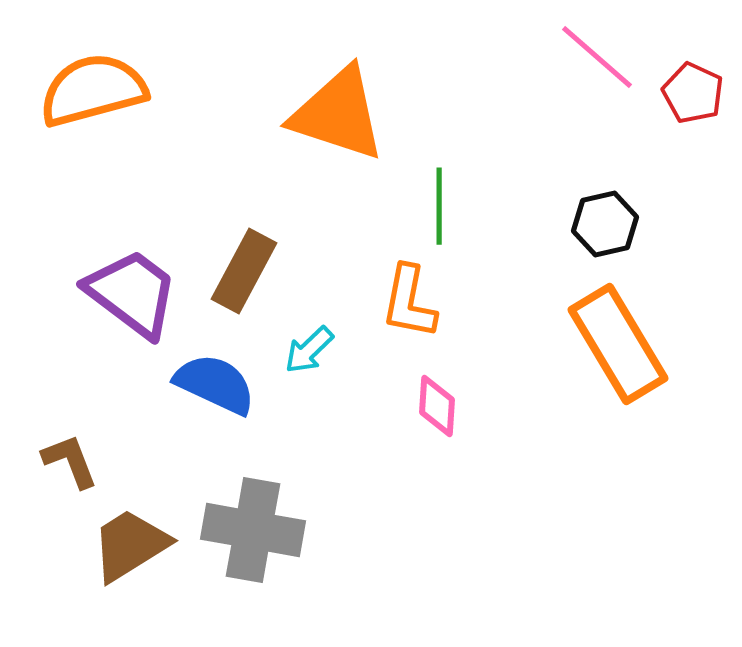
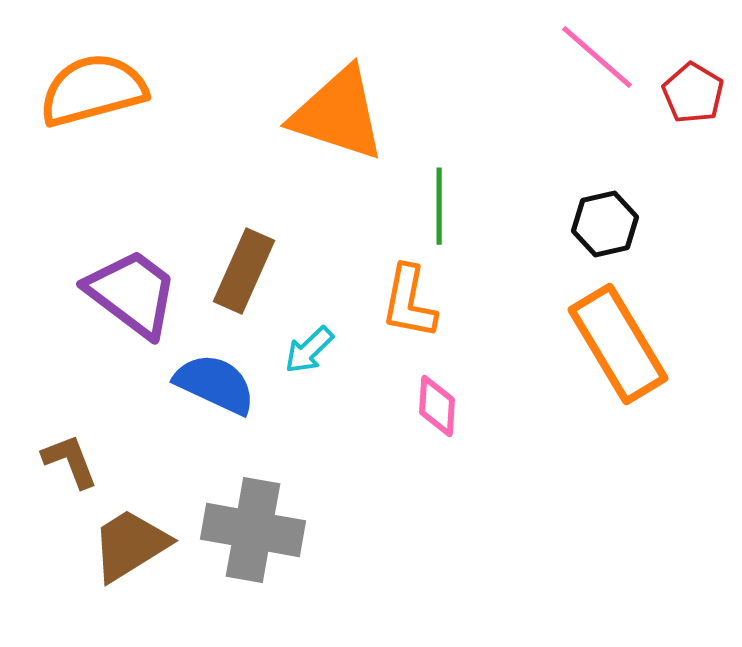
red pentagon: rotated 6 degrees clockwise
brown rectangle: rotated 4 degrees counterclockwise
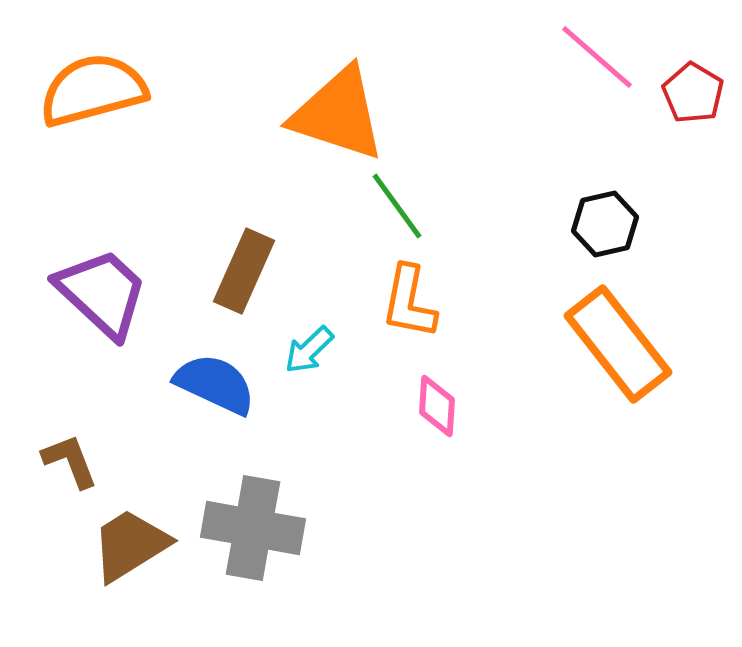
green line: moved 42 px left; rotated 36 degrees counterclockwise
purple trapezoid: moved 30 px left; rotated 6 degrees clockwise
orange rectangle: rotated 7 degrees counterclockwise
gray cross: moved 2 px up
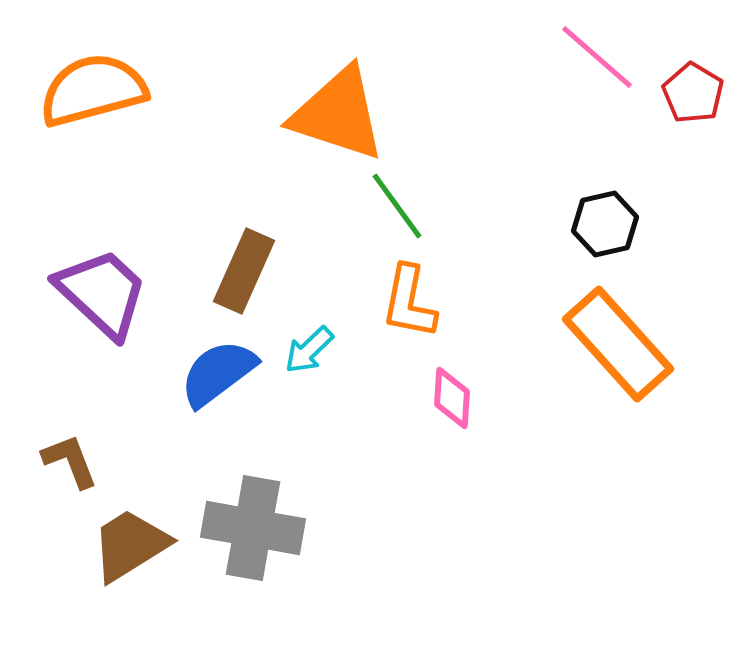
orange rectangle: rotated 4 degrees counterclockwise
blue semicircle: moved 3 px right, 11 px up; rotated 62 degrees counterclockwise
pink diamond: moved 15 px right, 8 px up
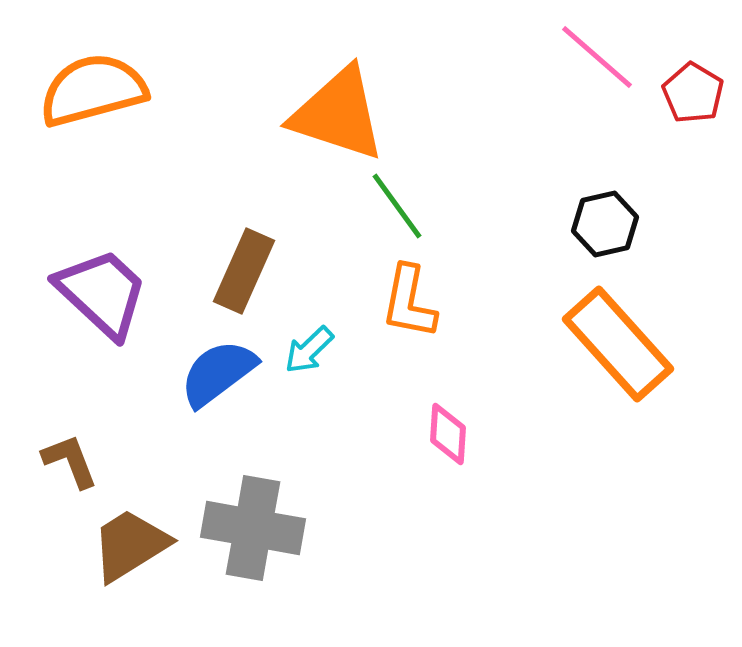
pink diamond: moved 4 px left, 36 px down
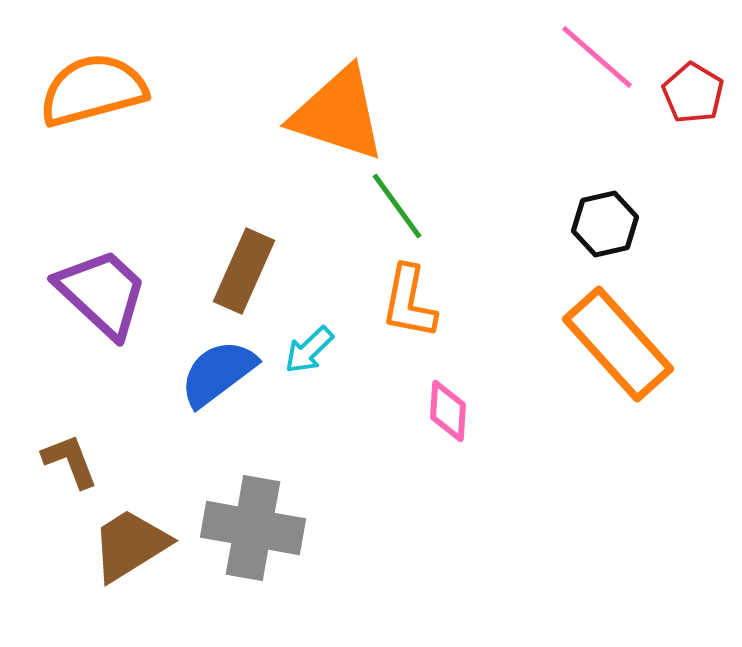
pink diamond: moved 23 px up
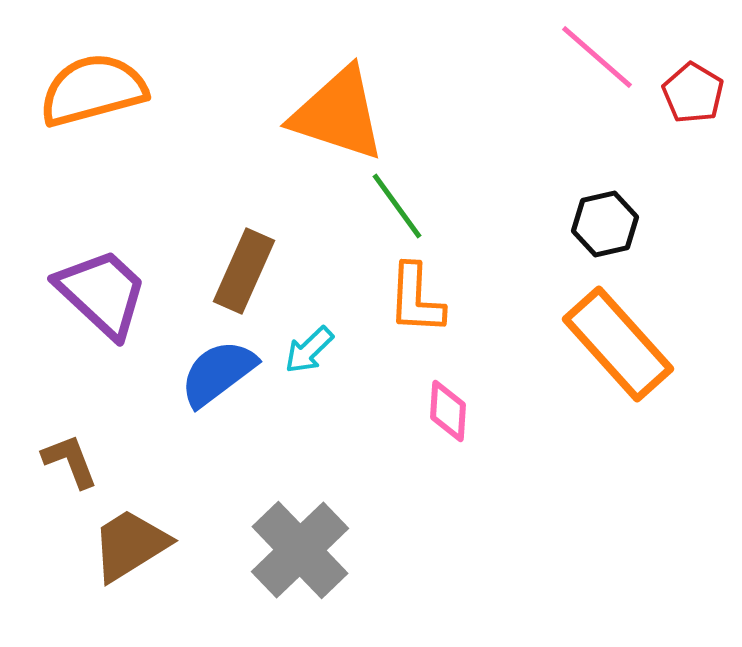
orange L-shape: moved 7 px right, 3 px up; rotated 8 degrees counterclockwise
gray cross: moved 47 px right, 22 px down; rotated 36 degrees clockwise
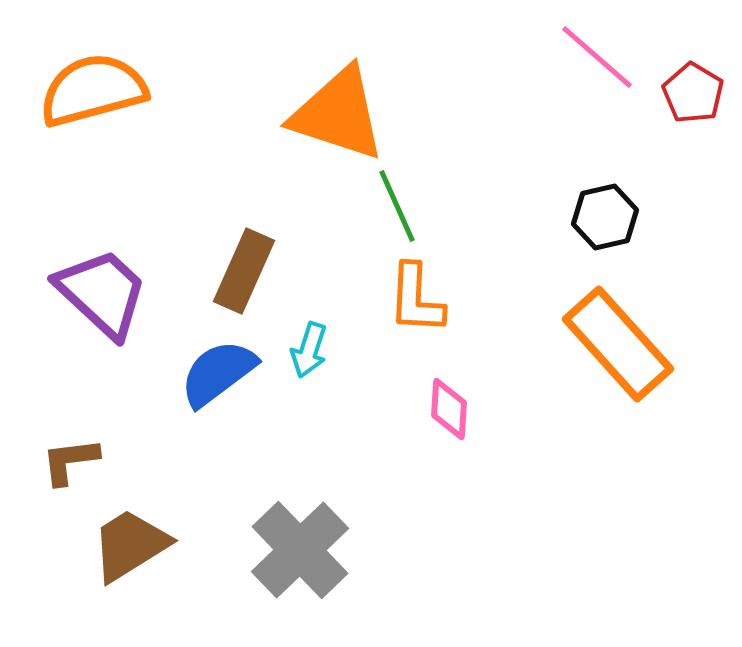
green line: rotated 12 degrees clockwise
black hexagon: moved 7 px up
cyan arrow: rotated 28 degrees counterclockwise
pink diamond: moved 1 px right, 2 px up
brown L-shape: rotated 76 degrees counterclockwise
